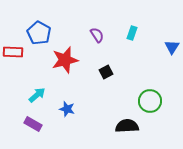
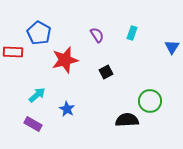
blue star: rotated 14 degrees clockwise
black semicircle: moved 6 px up
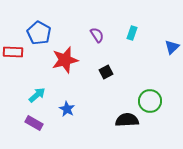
blue triangle: rotated 14 degrees clockwise
purple rectangle: moved 1 px right, 1 px up
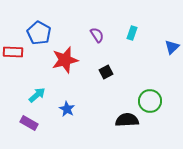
purple rectangle: moved 5 px left
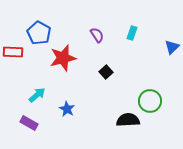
red star: moved 2 px left, 2 px up
black square: rotated 16 degrees counterclockwise
black semicircle: moved 1 px right
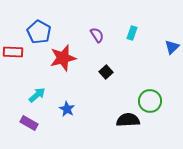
blue pentagon: moved 1 px up
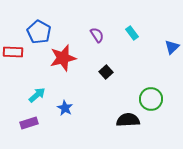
cyan rectangle: rotated 56 degrees counterclockwise
green circle: moved 1 px right, 2 px up
blue star: moved 2 px left, 1 px up
purple rectangle: rotated 48 degrees counterclockwise
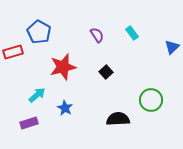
red rectangle: rotated 18 degrees counterclockwise
red star: moved 9 px down
green circle: moved 1 px down
black semicircle: moved 10 px left, 1 px up
